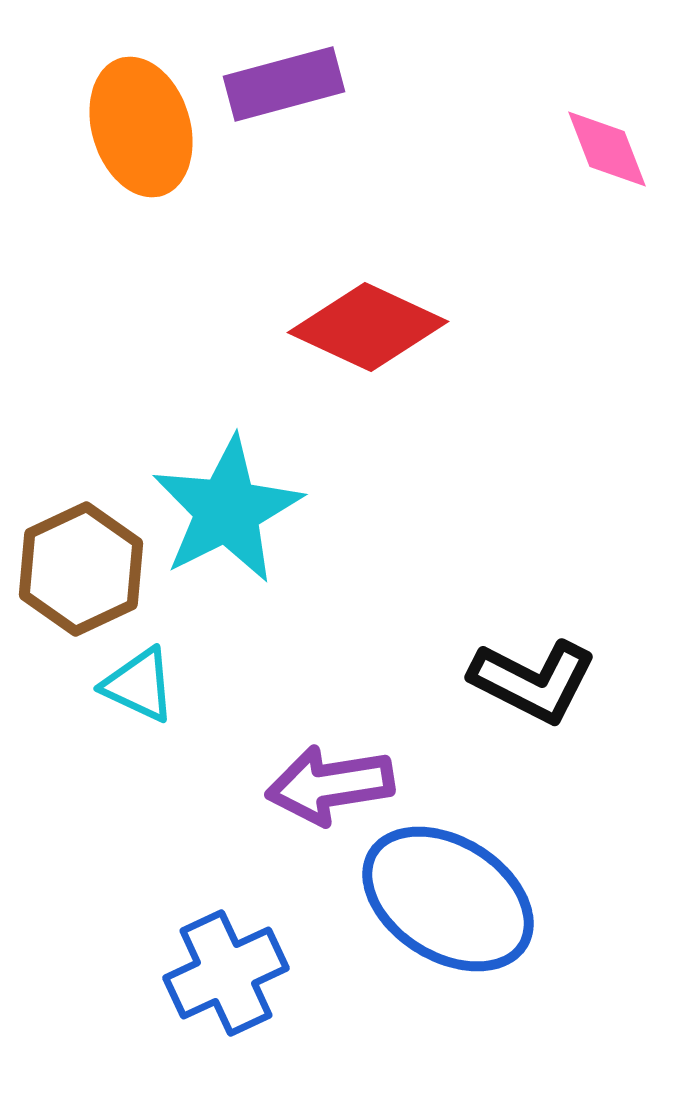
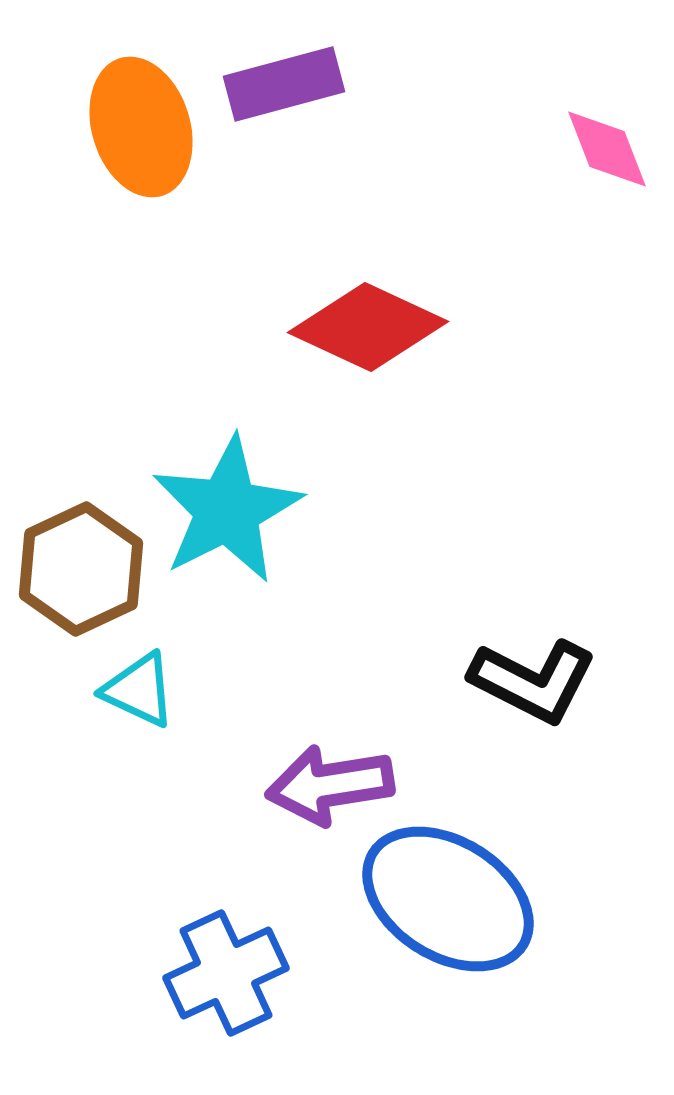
cyan triangle: moved 5 px down
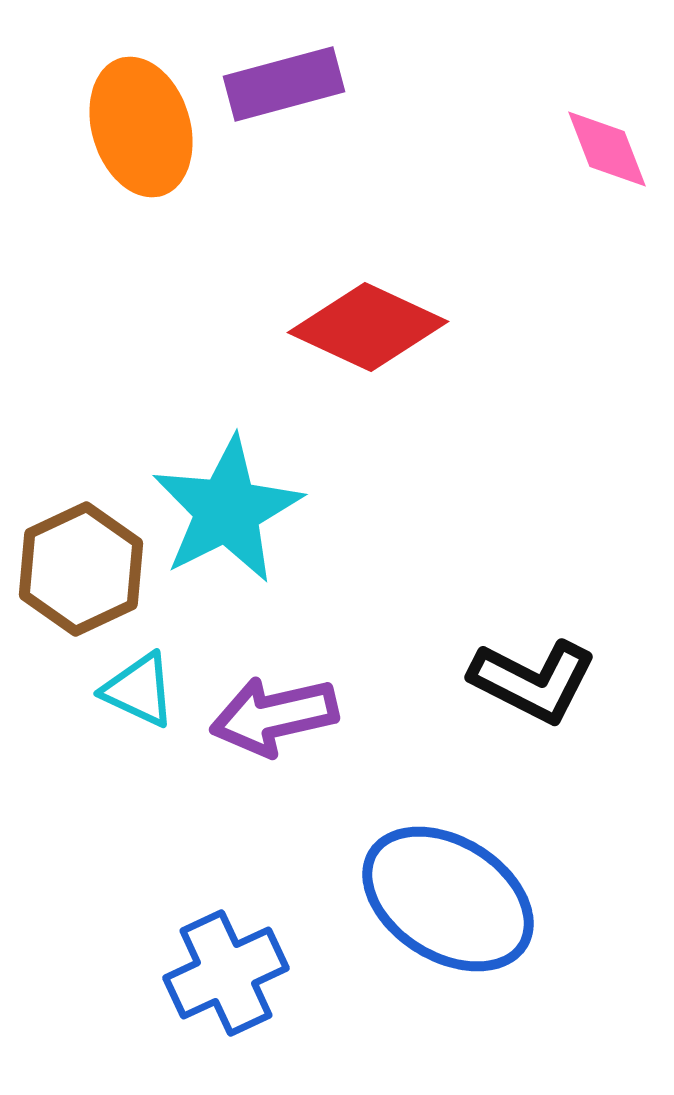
purple arrow: moved 56 px left, 69 px up; rotated 4 degrees counterclockwise
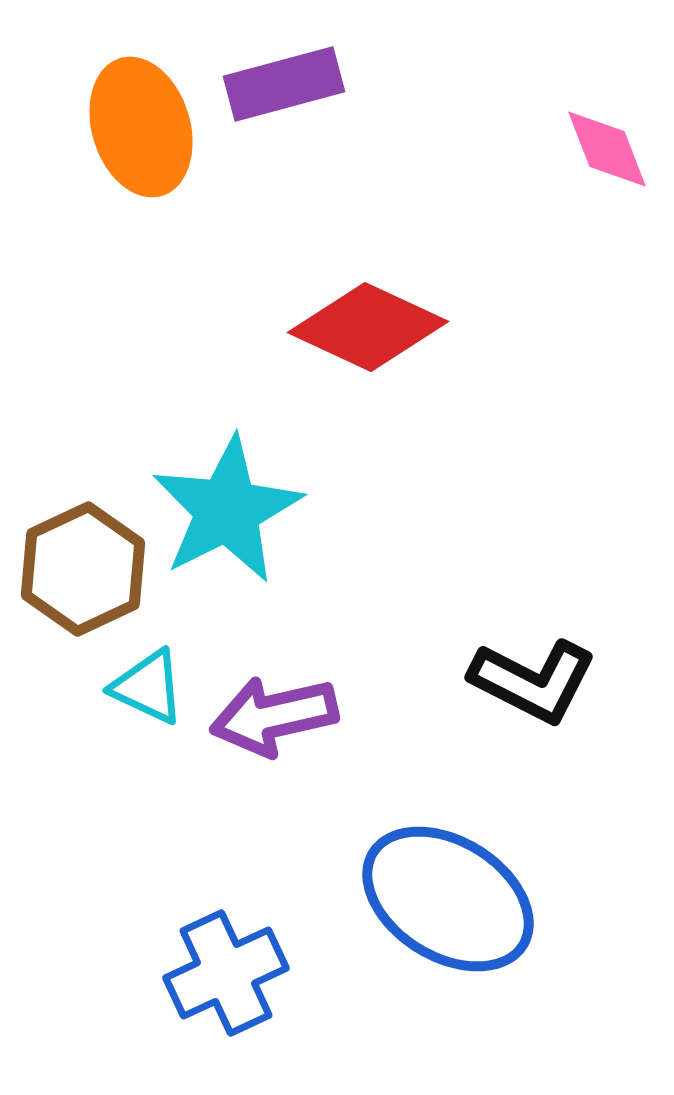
brown hexagon: moved 2 px right
cyan triangle: moved 9 px right, 3 px up
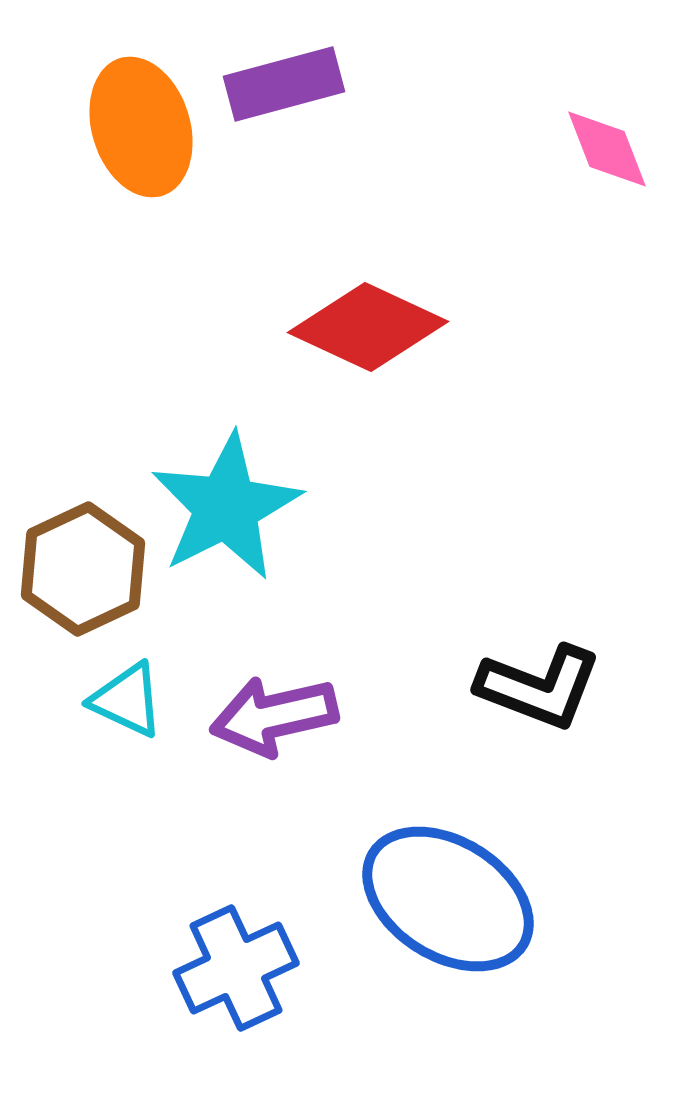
cyan star: moved 1 px left, 3 px up
black L-shape: moved 6 px right, 6 px down; rotated 6 degrees counterclockwise
cyan triangle: moved 21 px left, 13 px down
blue cross: moved 10 px right, 5 px up
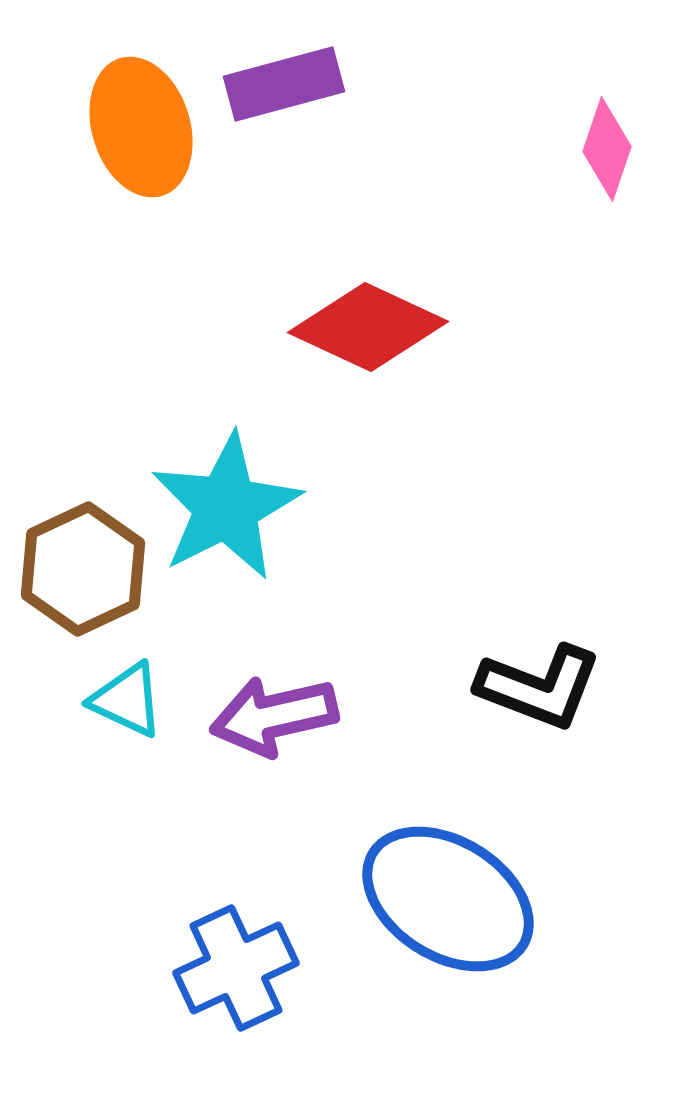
pink diamond: rotated 40 degrees clockwise
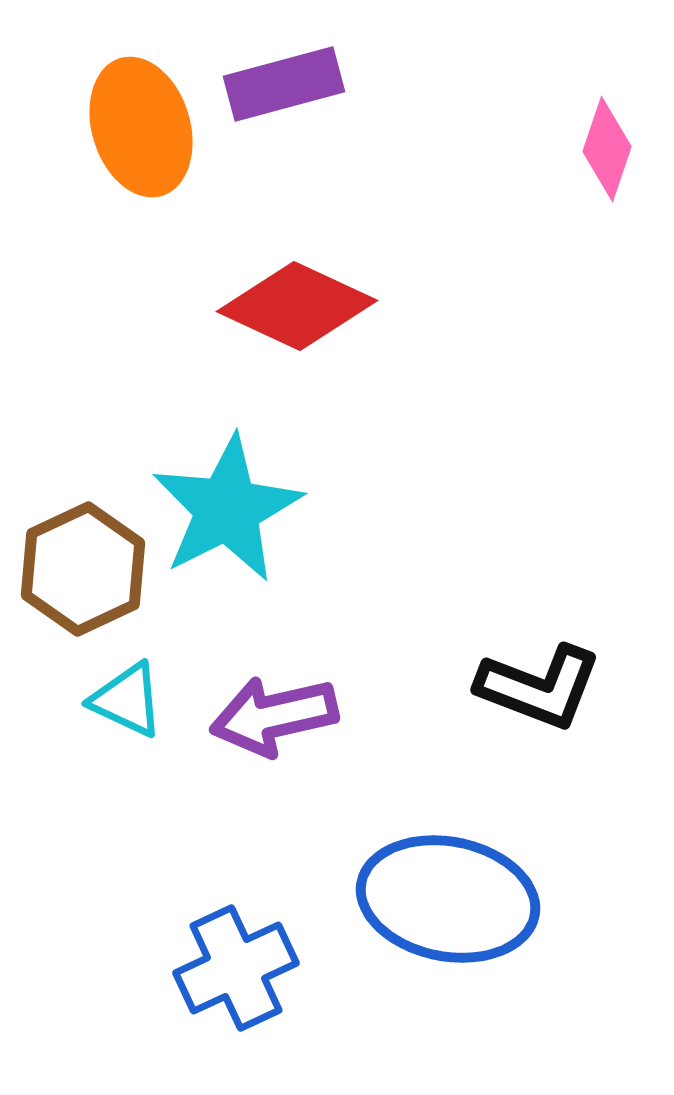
red diamond: moved 71 px left, 21 px up
cyan star: moved 1 px right, 2 px down
blue ellipse: rotated 21 degrees counterclockwise
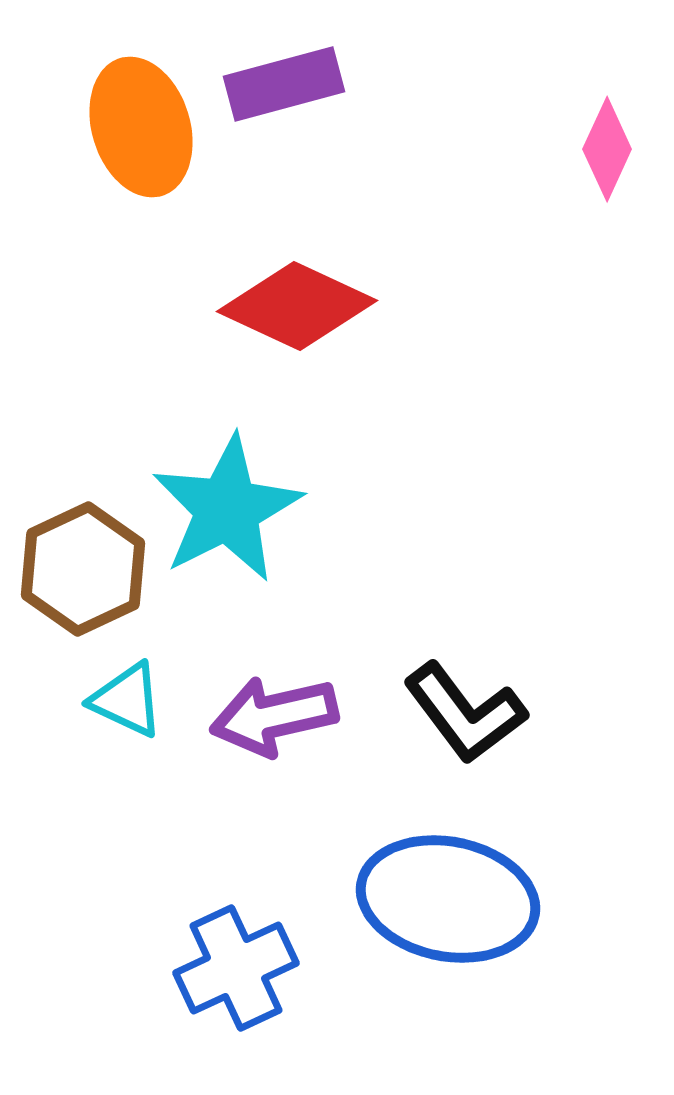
pink diamond: rotated 6 degrees clockwise
black L-shape: moved 74 px left, 26 px down; rotated 32 degrees clockwise
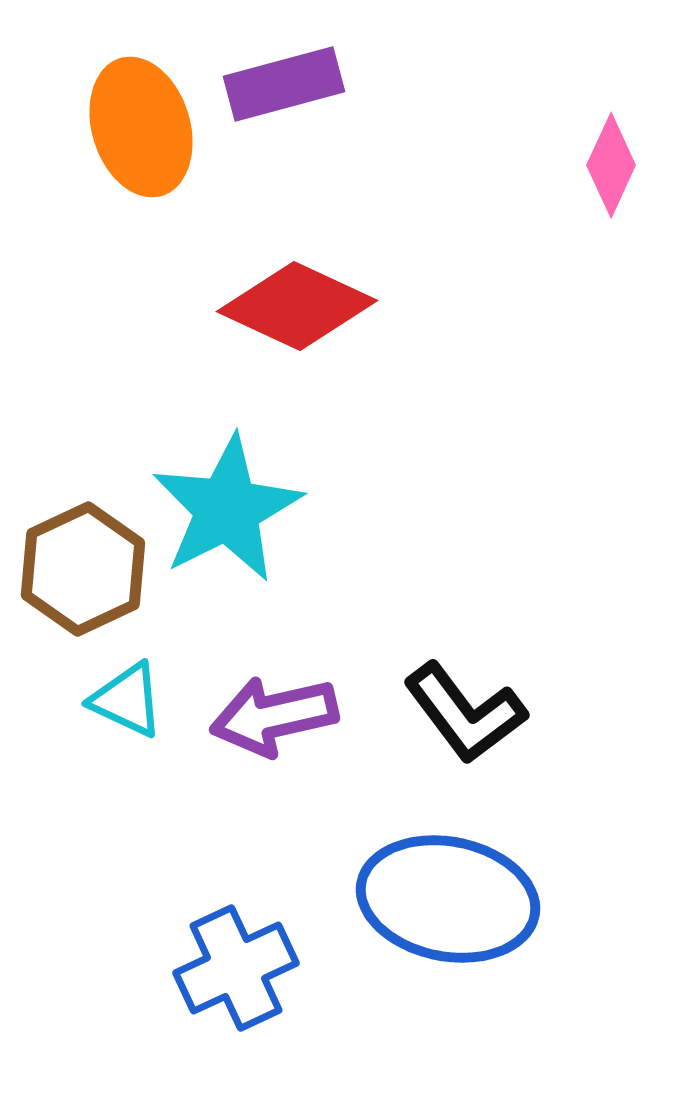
pink diamond: moved 4 px right, 16 px down
